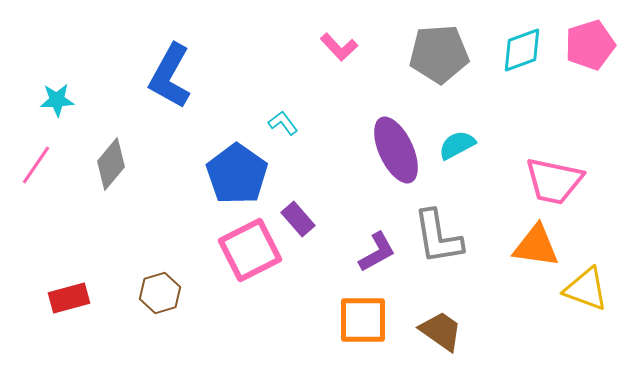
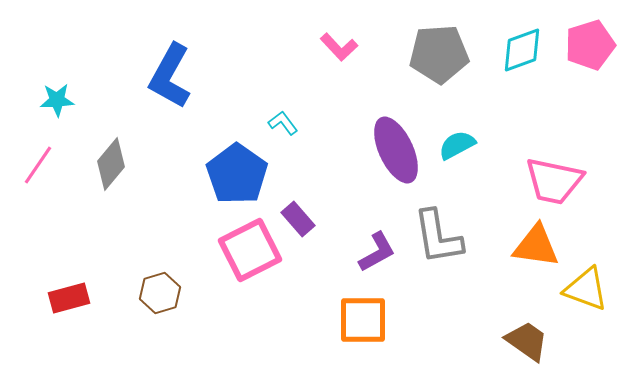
pink line: moved 2 px right
brown trapezoid: moved 86 px right, 10 px down
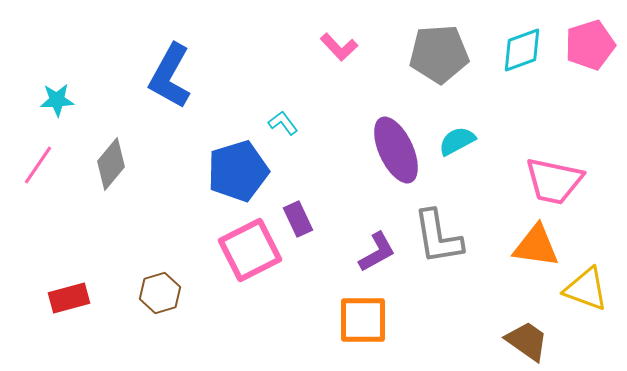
cyan semicircle: moved 4 px up
blue pentagon: moved 1 px right, 3 px up; rotated 20 degrees clockwise
purple rectangle: rotated 16 degrees clockwise
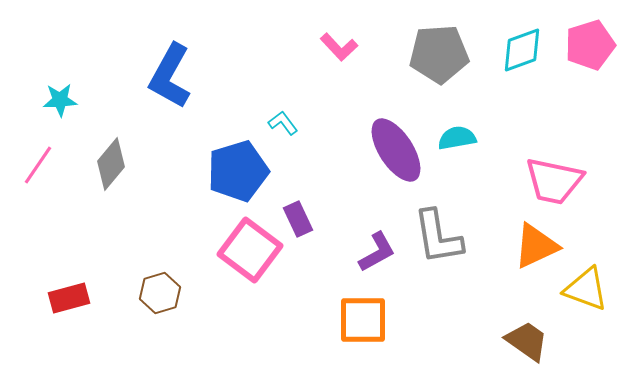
cyan star: moved 3 px right
cyan semicircle: moved 3 px up; rotated 18 degrees clockwise
purple ellipse: rotated 8 degrees counterclockwise
orange triangle: rotated 33 degrees counterclockwise
pink square: rotated 26 degrees counterclockwise
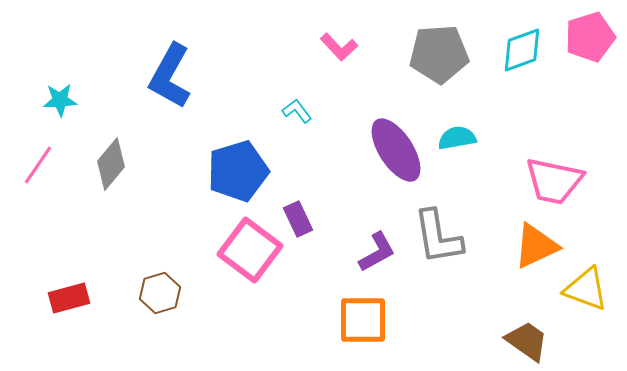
pink pentagon: moved 8 px up
cyan L-shape: moved 14 px right, 12 px up
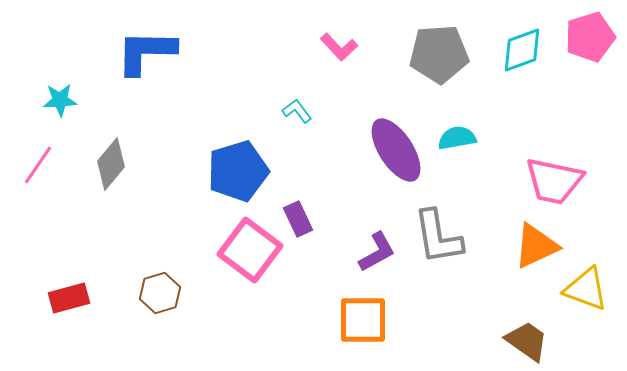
blue L-shape: moved 24 px left, 24 px up; rotated 62 degrees clockwise
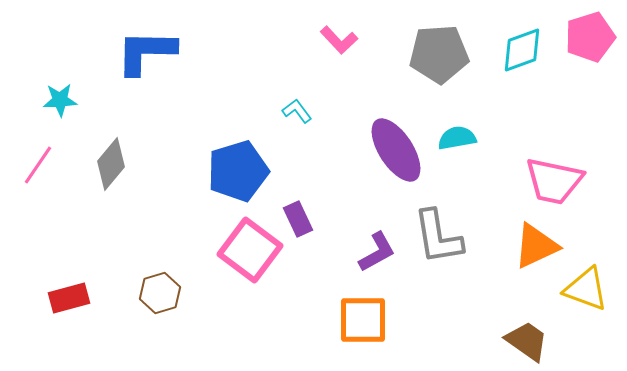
pink L-shape: moved 7 px up
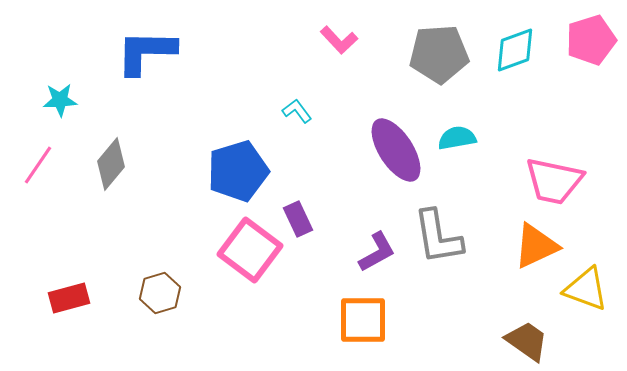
pink pentagon: moved 1 px right, 3 px down
cyan diamond: moved 7 px left
